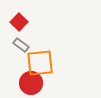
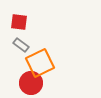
red square: rotated 36 degrees counterclockwise
orange square: rotated 20 degrees counterclockwise
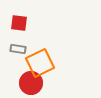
red square: moved 1 px down
gray rectangle: moved 3 px left, 4 px down; rotated 28 degrees counterclockwise
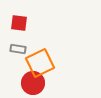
red circle: moved 2 px right
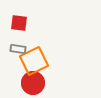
orange square: moved 6 px left, 2 px up
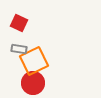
red square: rotated 18 degrees clockwise
gray rectangle: moved 1 px right
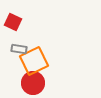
red square: moved 6 px left, 1 px up
